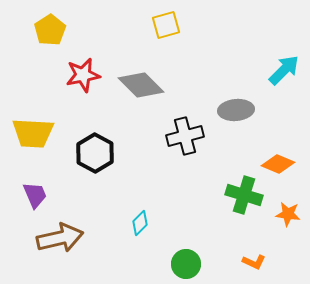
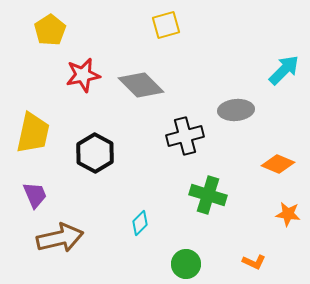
yellow trapezoid: rotated 81 degrees counterclockwise
green cross: moved 36 px left
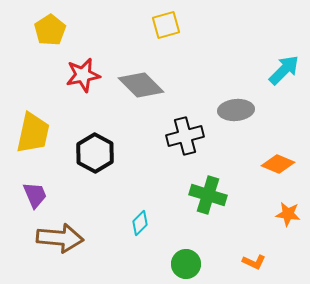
brown arrow: rotated 18 degrees clockwise
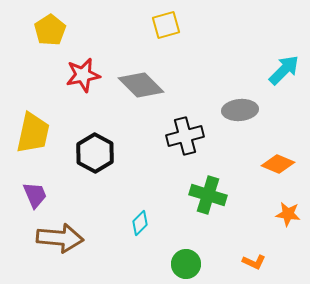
gray ellipse: moved 4 px right
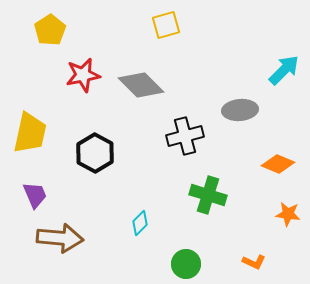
yellow trapezoid: moved 3 px left
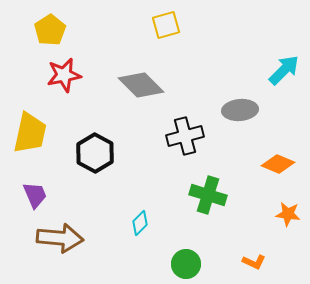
red star: moved 19 px left
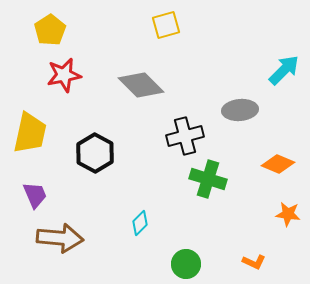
green cross: moved 16 px up
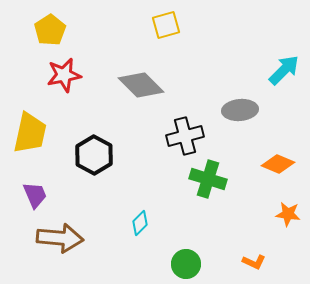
black hexagon: moved 1 px left, 2 px down
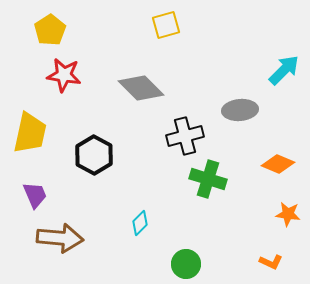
red star: rotated 20 degrees clockwise
gray diamond: moved 3 px down
orange L-shape: moved 17 px right
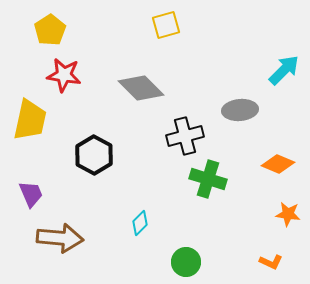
yellow trapezoid: moved 13 px up
purple trapezoid: moved 4 px left, 1 px up
green circle: moved 2 px up
